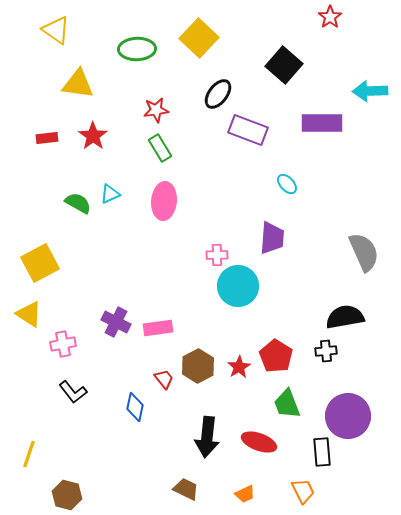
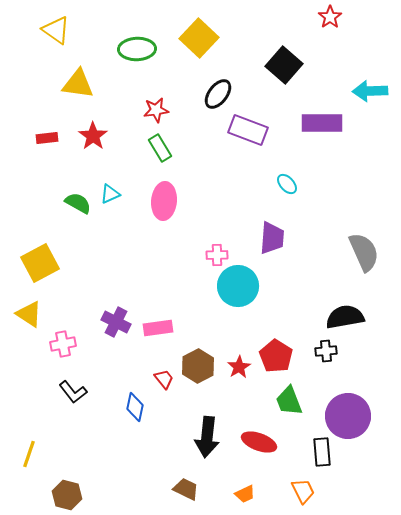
green trapezoid at (287, 404): moved 2 px right, 3 px up
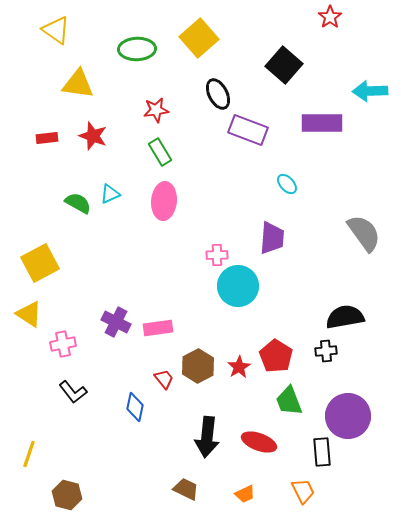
yellow square at (199, 38): rotated 6 degrees clockwise
black ellipse at (218, 94): rotated 64 degrees counterclockwise
red star at (93, 136): rotated 16 degrees counterclockwise
green rectangle at (160, 148): moved 4 px down
gray semicircle at (364, 252): moved 19 px up; rotated 12 degrees counterclockwise
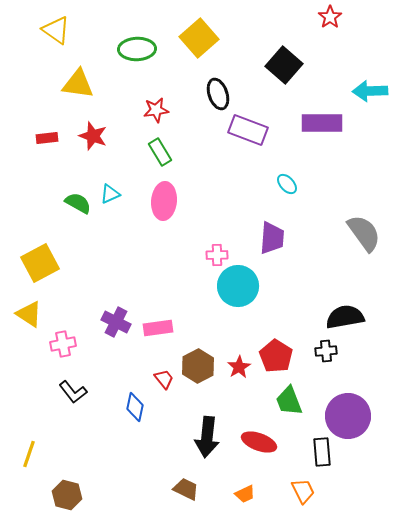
black ellipse at (218, 94): rotated 8 degrees clockwise
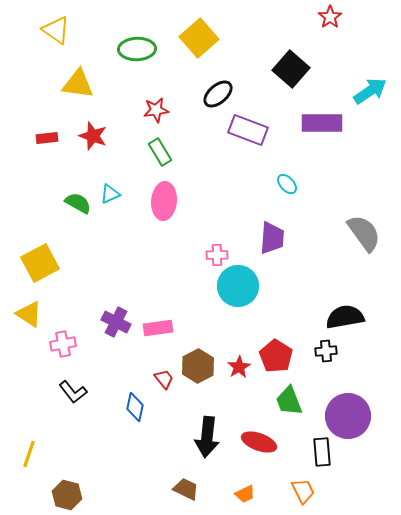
black square at (284, 65): moved 7 px right, 4 px down
cyan arrow at (370, 91): rotated 148 degrees clockwise
black ellipse at (218, 94): rotated 68 degrees clockwise
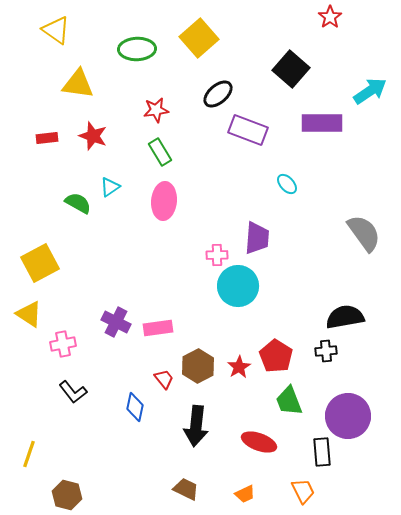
cyan triangle at (110, 194): moved 7 px up; rotated 10 degrees counterclockwise
purple trapezoid at (272, 238): moved 15 px left
black arrow at (207, 437): moved 11 px left, 11 px up
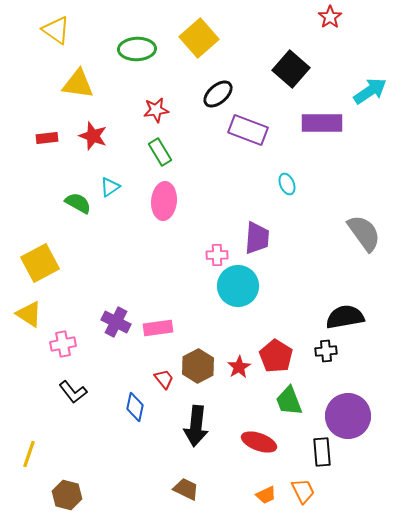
cyan ellipse at (287, 184): rotated 20 degrees clockwise
orange trapezoid at (245, 494): moved 21 px right, 1 px down
